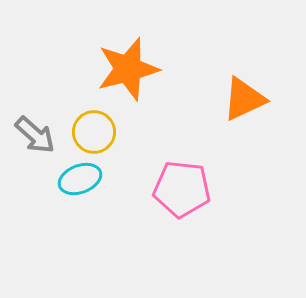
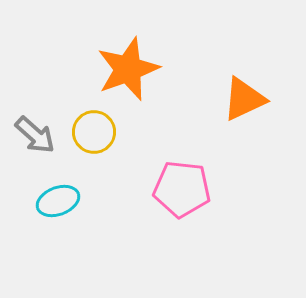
orange star: rotated 6 degrees counterclockwise
cyan ellipse: moved 22 px left, 22 px down
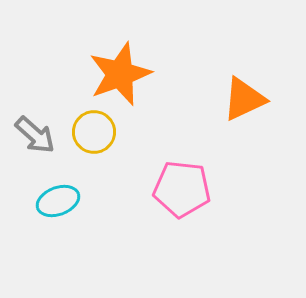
orange star: moved 8 px left, 5 px down
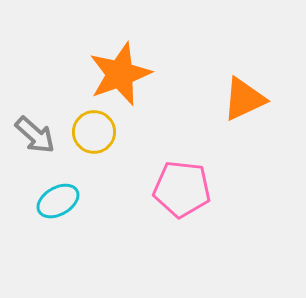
cyan ellipse: rotated 9 degrees counterclockwise
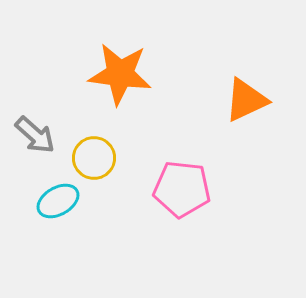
orange star: rotated 28 degrees clockwise
orange triangle: moved 2 px right, 1 px down
yellow circle: moved 26 px down
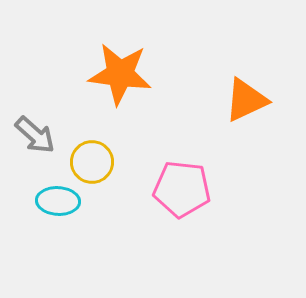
yellow circle: moved 2 px left, 4 px down
cyan ellipse: rotated 33 degrees clockwise
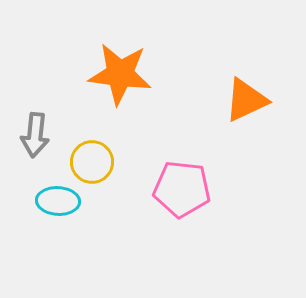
gray arrow: rotated 54 degrees clockwise
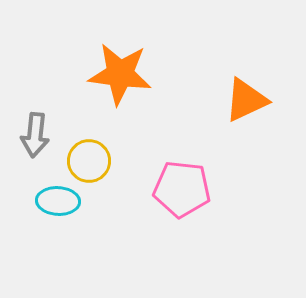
yellow circle: moved 3 px left, 1 px up
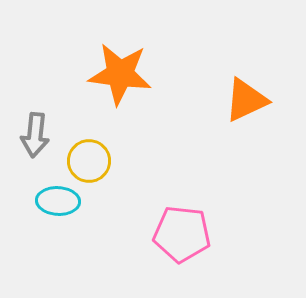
pink pentagon: moved 45 px down
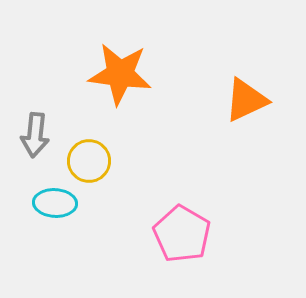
cyan ellipse: moved 3 px left, 2 px down
pink pentagon: rotated 24 degrees clockwise
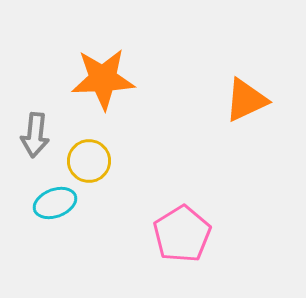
orange star: moved 17 px left, 5 px down; rotated 10 degrees counterclockwise
cyan ellipse: rotated 24 degrees counterclockwise
pink pentagon: rotated 10 degrees clockwise
